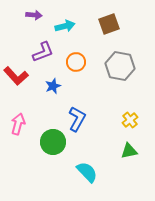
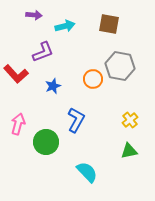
brown square: rotated 30 degrees clockwise
orange circle: moved 17 px right, 17 px down
red L-shape: moved 2 px up
blue L-shape: moved 1 px left, 1 px down
green circle: moved 7 px left
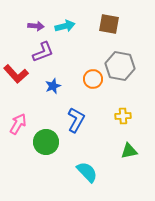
purple arrow: moved 2 px right, 11 px down
yellow cross: moved 7 px left, 4 px up; rotated 35 degrees clockwise
pink arrow: rotated 15 degrees clockwise
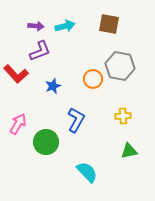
purple L-shape: moved 3 px left, 1 px up
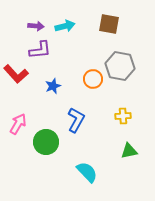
purple L-shape: moved 1 px up; rotated 15 degrees clockwise
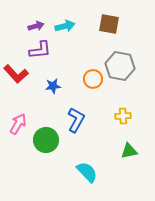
purple arrow: rotated 21 degrees counterclockwise
blue star: rotated 14 degrees clockwise
green circle: moved 2 px up
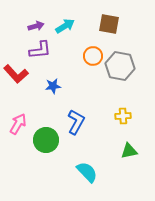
cyan arrow: rotated 18 degrees counterclockwise
orange circle: moved 23 px up
blue L-shape: moved 2 px down
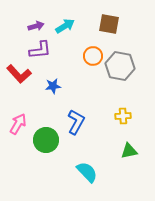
red L-shape: moved 3 px right
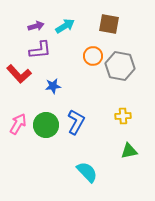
green circle: moved 15 px up
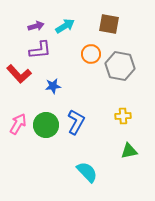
orange circle: moved 2 px left, 2 px up
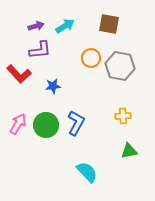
orange circle: moved 4 px down
blue L-shape: moved 1 px down
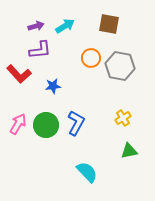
yellow cross: moved 2 px down; rotated 28 degrees counterclockwise
